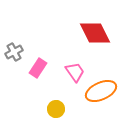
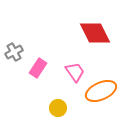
yellow circle: moved 2 px right, 1 px up
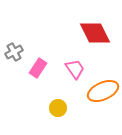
pink trapezoid: moved 3 px up
orange ellipse: moved 2 px right
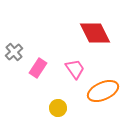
gray cross: rotated 12 degrees counterclockwise
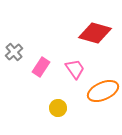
red diamond: rotated 48 degrees counterclockwise
pink rectangle: moved 3 px right, 1 px up
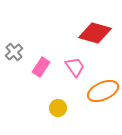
pink trapezoid: moved 2 px up
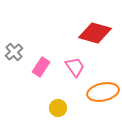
orange ellipse: moved 1 px down; rotated 12 degrees clockwise
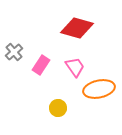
red diamond: moved 18 px left, 5 px up
pink rectangle: moved 2 px up
orange ellipse: moved 4 px left, 3 px up
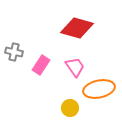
gray cross: rotated 36 degrees counterclockwise
yellow circle: moved 12 px right
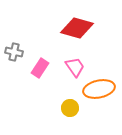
pink rectangle: moved 1 px left, 3 px down
